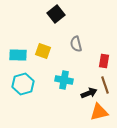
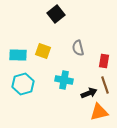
gray semicircle: moved 2 px right, 4 px down
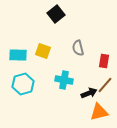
brown line: rotated 60 degrees clockwise
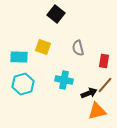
black square: rotated 12 degrees counterclockwise
yellow square: moved 4 px up
cyan rectangle: moved 1 px right, 2 px down
orange triangle: moved 2 px left, 1 px up
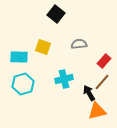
gray semicircle: moved 1 px right, 4 px up; rotated 98 degrees clockwise
red rectangle: rotated 32 degrees clockwise
cyan cross: moved 1 px up; rotated 24 degrees counterclockwise
brown line: moved 3 px left, 3 px up
black arrow: rotated 98 degrees counterclockwise
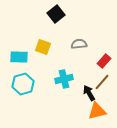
black square: rotated 12 degrees clockwise
